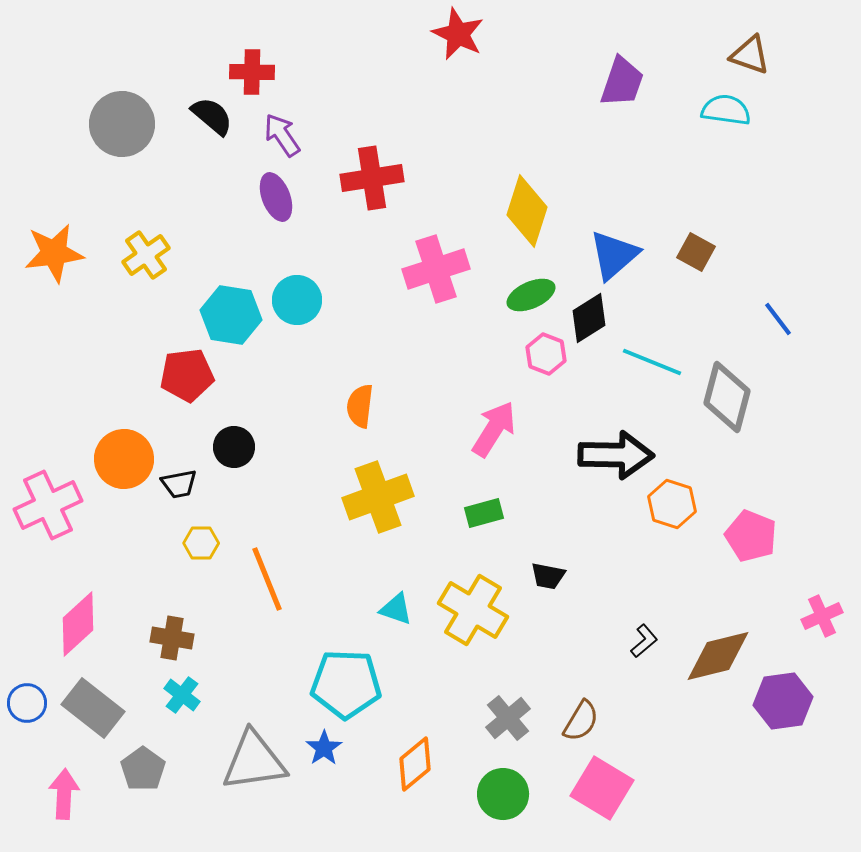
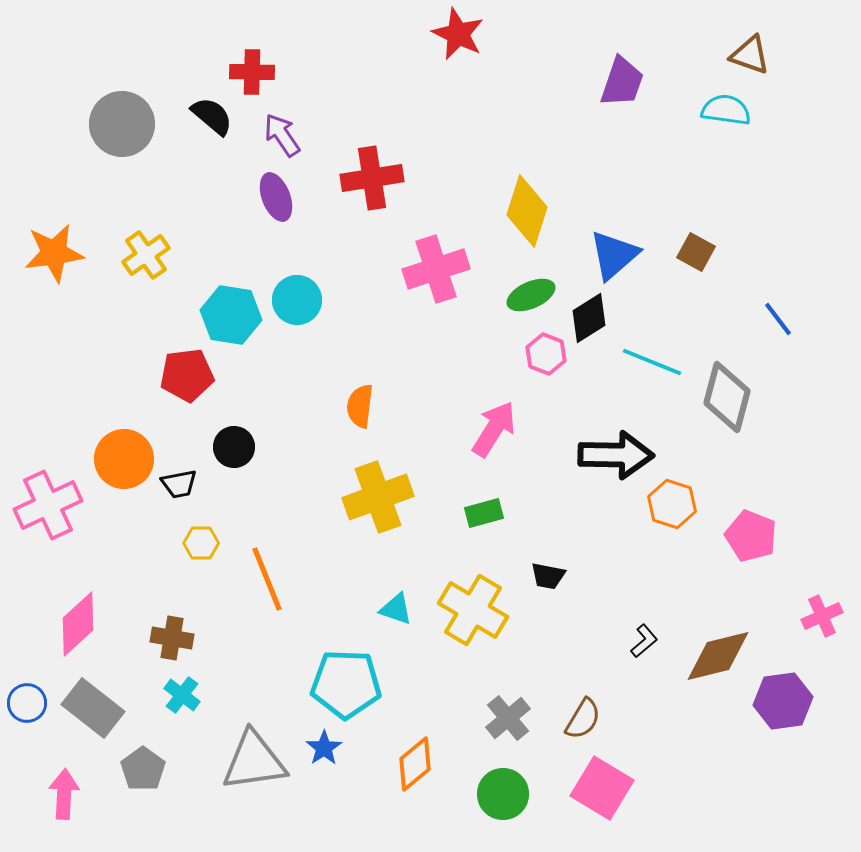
brown semicircle at (581, 721): moved 2 px right, 2 px up
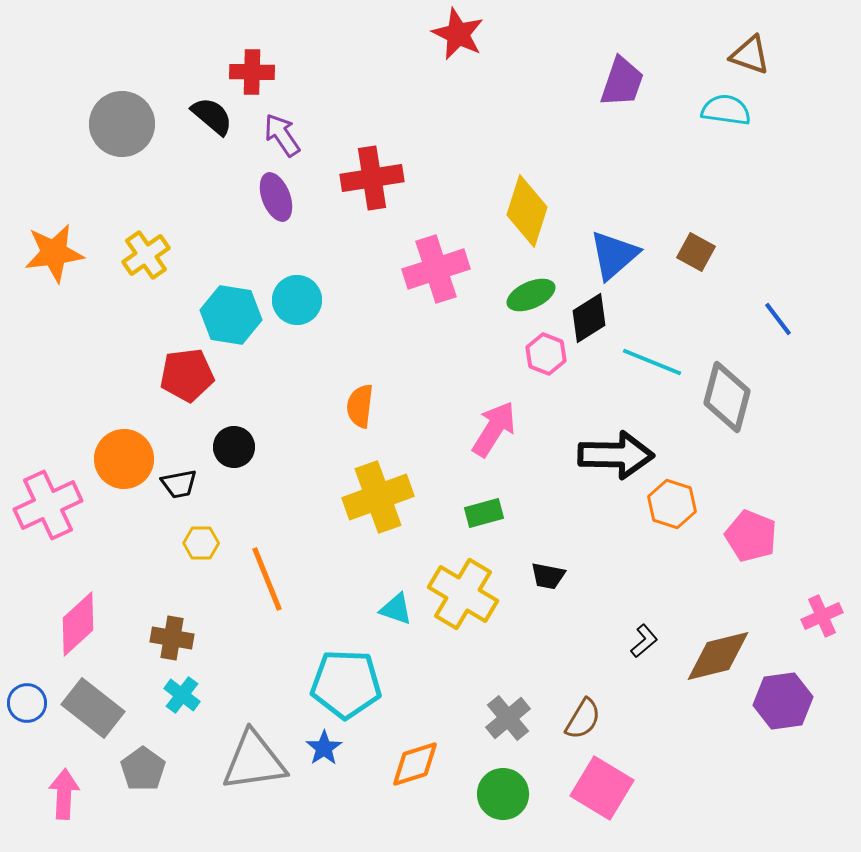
yellow cross at (473, 610): moved 10 px left, 16 px up
orange diamond at (415, 764): rotated 22 degrees clockwise
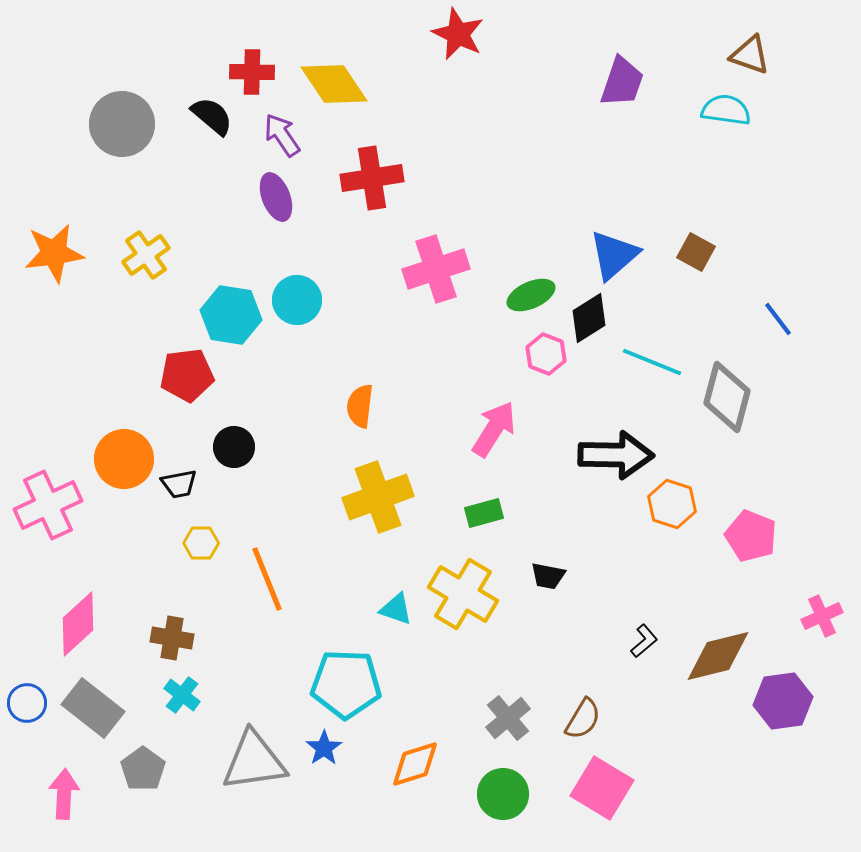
yellow diamond at (527, 211): moved 193 px left, 127 px up; rotated 52 degrees counterclockwise
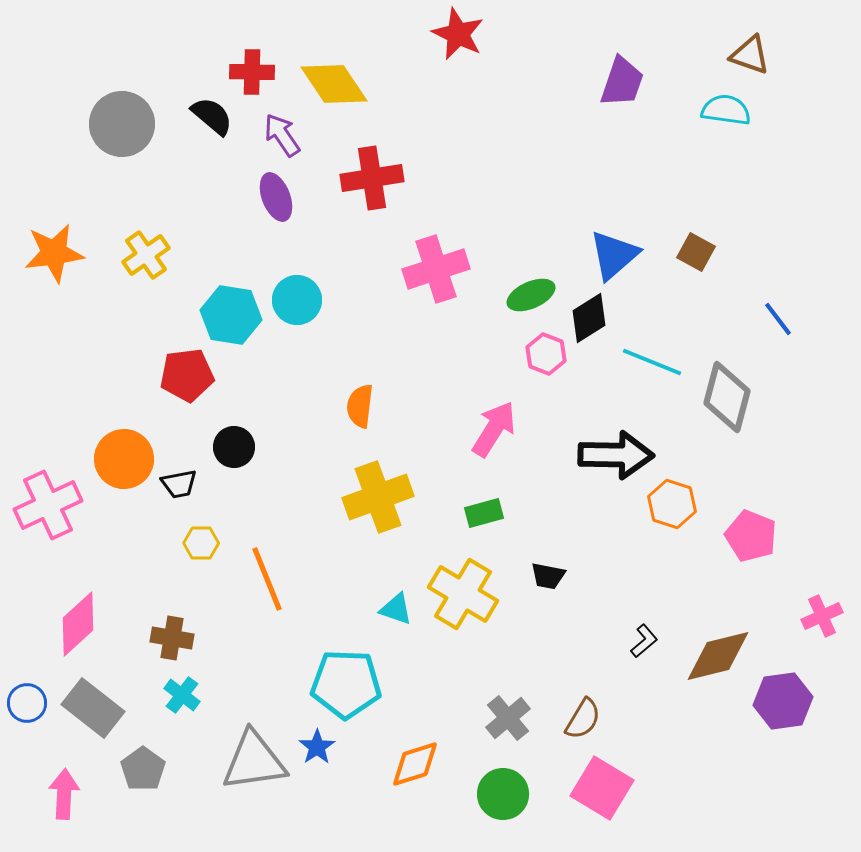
blue star at (324, 748): moved 7 px left, 1 px up
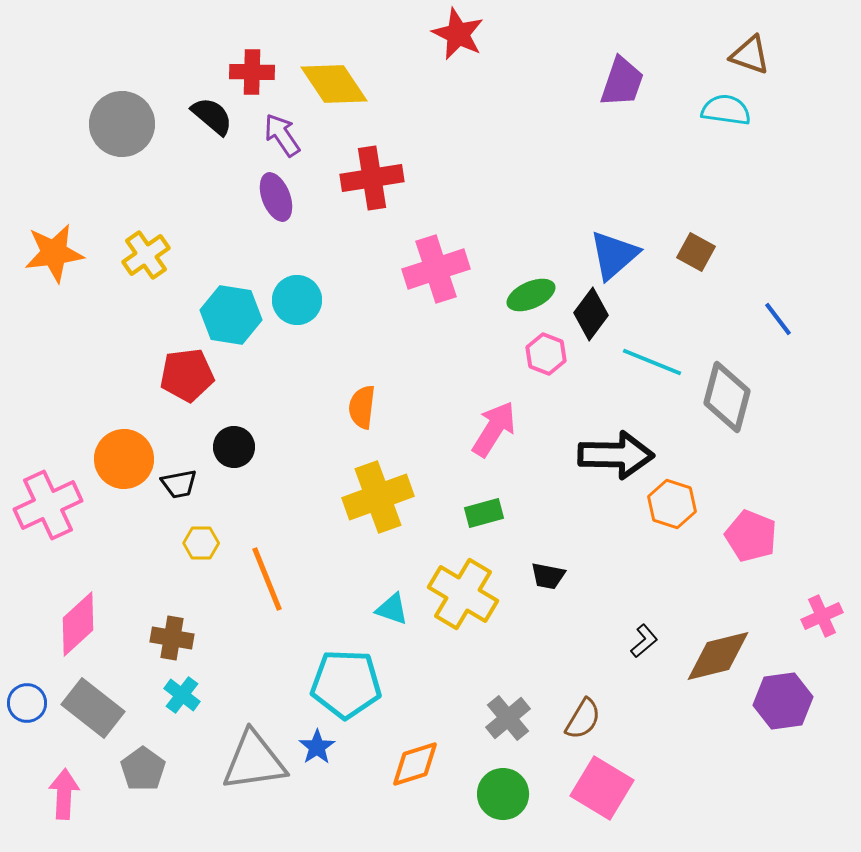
black diamond at (589, 318): moved 2 px right, 4 px up; rotated 21 degrees counterclockwise
orange semicircle at (360, 406): moved 2 px right, 1 px down
cyan triangle at (396, 609): moved 4 px left
